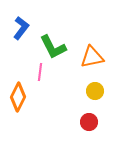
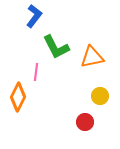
blue L-shape: moved 13 px right, 12 px up
green L-shape: moved 3 px right
pink line: moved 4 px left
yellow circle: moved 5 px right, 5 px down
red circle: moved 4 px left
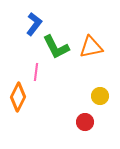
blue L-shape: moved 8 px down
orange triangle: moved 1 px left, 10 px up
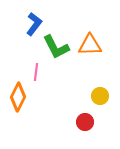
orange triangle: moved 1 px left, 2 px up; rotated 10 degrees clockwise
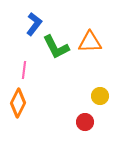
orange triangle: moved 3 px up
pink line: moved 12 px left, 2 px up
orange diamond: moved 6 px down
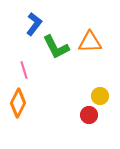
pink line: rotated 24 degrees counterclockwise
red circle: moved 4 px right, 7 px up
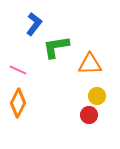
orange triangle: moved 22 px down
green L-shape: rotated 108 degrees clockwise
pink line: moved 6 px left; rotated 48 degrees counterclockwise
yellow circle: moved 3 px left
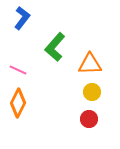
blue L-shape: moved 12 px left, 6 px up
green L-shape: moved 1 px left; rotated 40 degrees counterclockwise
yellow circle: moved 5 px left, 4 px up
red circle: moved 4 px down
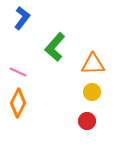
orange triangle: moved 3 px right
pink line: moved 2 px down
red circle: moved 2 px left, 2 px down
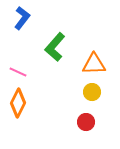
orange triangle: moved 1 px right
red circle: moved 1 px left, 1 px down
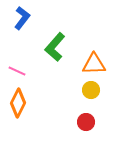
pink line: moved 1 px left, 1 px up
yellow circle: moved 1 px left, 2 px up
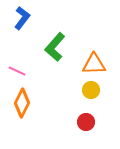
orange diamond: moved 4 px right
